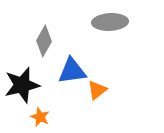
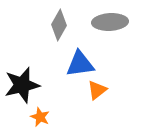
gray diamond: moved 15 px right, 16 px up
blue triangle: moved 8 px right, 7 px up
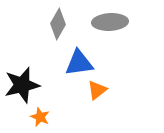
gray diamond: moved 1 px left, 1 px up
blue triangle: moved 1 px left, 1 px up
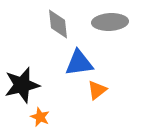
gray diamond: rotated 36 degrees counterclockwise
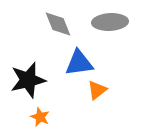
gray diamond: rotated 16 degrees counterclockwise
black star: moved 6 px right, 5 px up
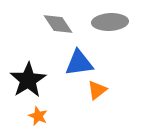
gray diamond: rotated 12 degrees counterclockwise
black star: rotated 18 degrees counterclockwise
orange star: moved 2 px left, 1 px up
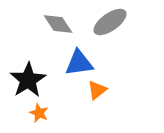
gray ellipse: rotated 32 degrees counterclockwise
orange star: moved 1 px right, 3 px up
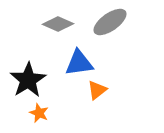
gray diamond: rotated 32 degrees counterclockwise
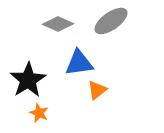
gray ellipse: moved 1 px right, 1 px up
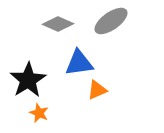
orange triangle: rotated 15 degrees clockwise
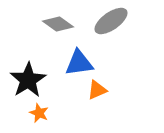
gray diamond: rotated 12 degrees clockwise
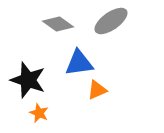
black star: rotated 21 degrees counterclockwise
